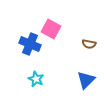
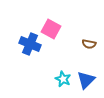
cyan star: moved 27 px right
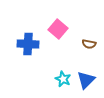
pink square: moved 7 px right; rotated 12 degrees clockwise
blue cross: moved 2 px left; rotated 20 degrees counterclockwise
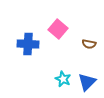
blue triangle: moved 1 px right, 2 px down
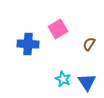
pink square: rotated 18 degrees clockwise
brown semicircle: rotated 112 degrees clockwise
blue triangle: rotated 18 degrees counterclockwise
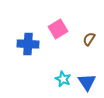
brown semicircle: moved 5 px up
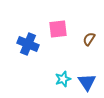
pink square: rotated 24 degrees clockwise
blue cross: rotated 20 degrees clockwise
cyan star: rotated 28 degrees clockwise
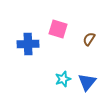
pink square: rotated 24 degrees clockwise
blue cross: rotated 25 degrees counterclockwise
blue triangle: rotated 12 degrees clockwise
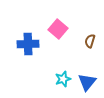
pink square: rotated 24 degrees clockwise
brown semicircle: moved 1 px right, 2 px down; rotated 16 degrees counterclockwise
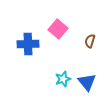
blue triangle: rotated 18 degrees counterclockwise
